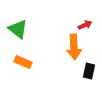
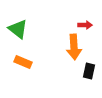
red arrow: rotated 24 degrees clockwise
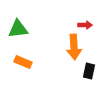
green triangle: rotated 45 degrees counterclockwise
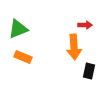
green triangle: rotated 15 degrees counterclockwise
orange rectangle: moved 5 px up
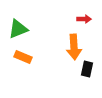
red arrow: moved 1 px left, 6 px up
black rectangle: moved 2 px left, 2 px up
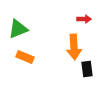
orange rectangle: moved 2 px right
black rectangle: rotated 21 degrees counterclockwise
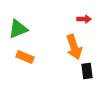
orange arrow: rotated 15 degrees counterclockwise
black rectangle: moved 2 px down
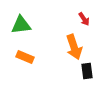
red arrow: rotated 56 degrees clockwise
green triangle: moved 3 px right, 4 px up; rotated 15 degrees clockwise
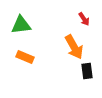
orange arrow: rotated 10 degrees counterclockwise
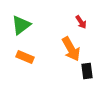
red arrow: moved 3 px left, 3 px down
green triangle: rotated 30 degrees counterclockwise
orange arrow: moved 3 px left, 2 px down
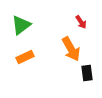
orange rectangle: rotated 48 degrees counterclockwise
black rectangle: moved 2 px down
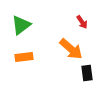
red arrow: moved 1 px right
orange arrow: rotated 20 degrees counterclockwise
orange rectangle: moved 1 px left; rotated 18 degrees clockwise
